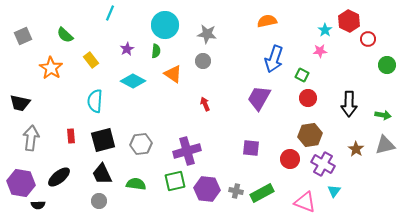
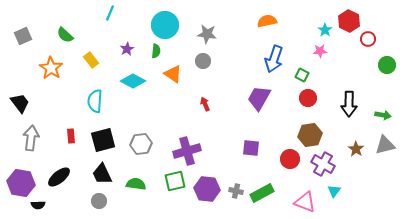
black trapezoid at (20, 103): rotated 140 degrees counterclockwise
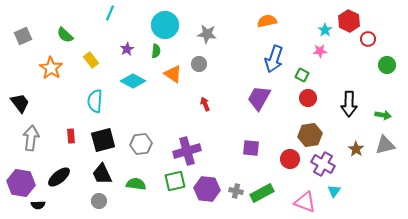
gray circle at (203, 61): moved 4 px left, 3 px down
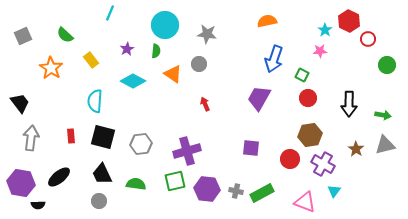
black square at (103, 140): moved 3 px up; rotated 30 degrees clockwise
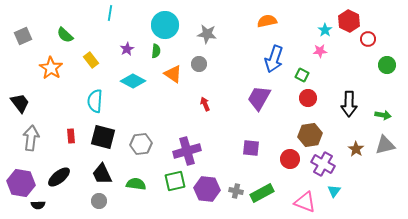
cyan line at (110, 13): rotated 14 degrees counterclockwise
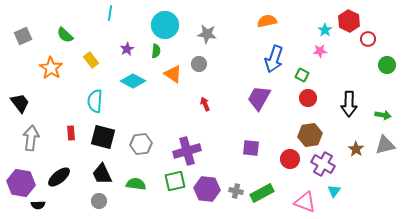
red rectangle at (71, 136): moved 3 px up
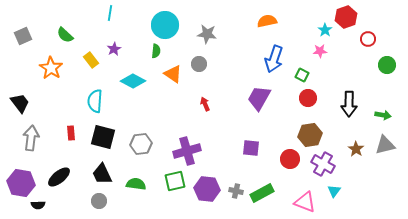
red hexagon at (349, 21): moved 3 px left, 4 px up; rotated 15 degrees clockwise
purple star at (127, 49): moved 13 px left
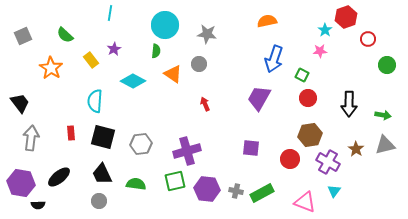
purple cross at (323, 164): moved 5 px right, 2 px up
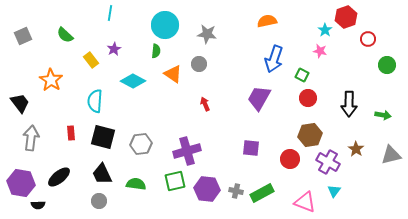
pink star at (320, 51): rotated 16 degrees clockwise
orange star at (51, 68): moved 12 px down
gray triangle at (385, 145): moved 6 px right, 10 px down
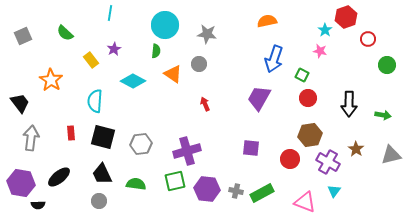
green semicircle at (65, 35): moved 2 px up
